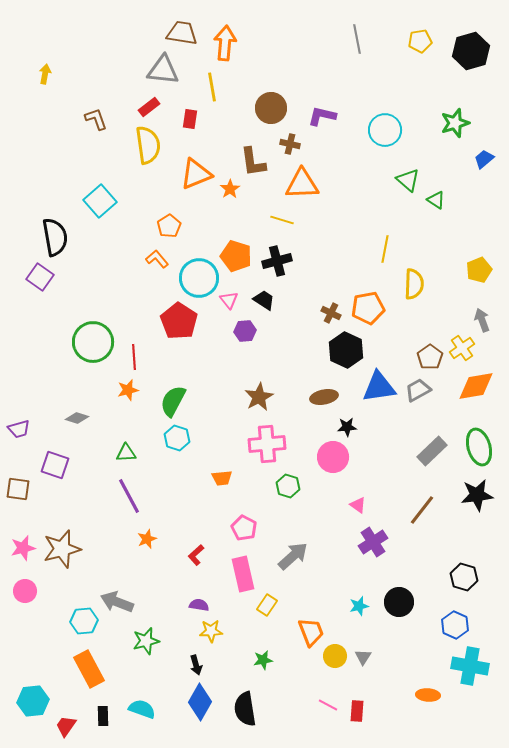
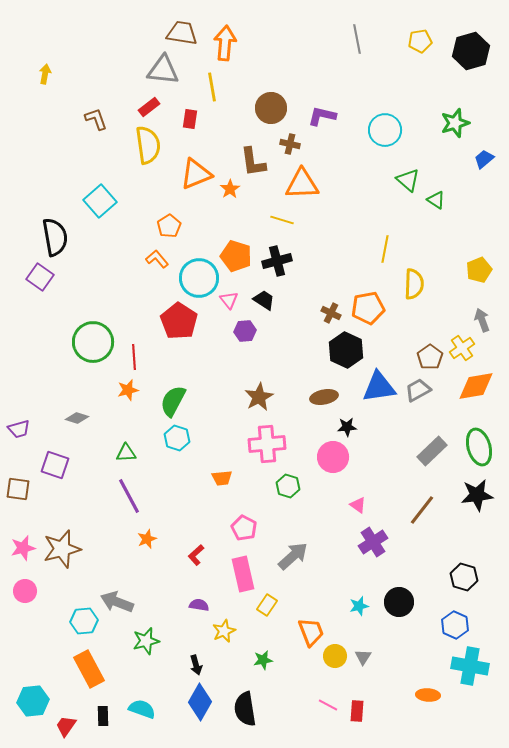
yellow star at (211, 631): moved 13 px right; rotated 20 degrees counterclockwise
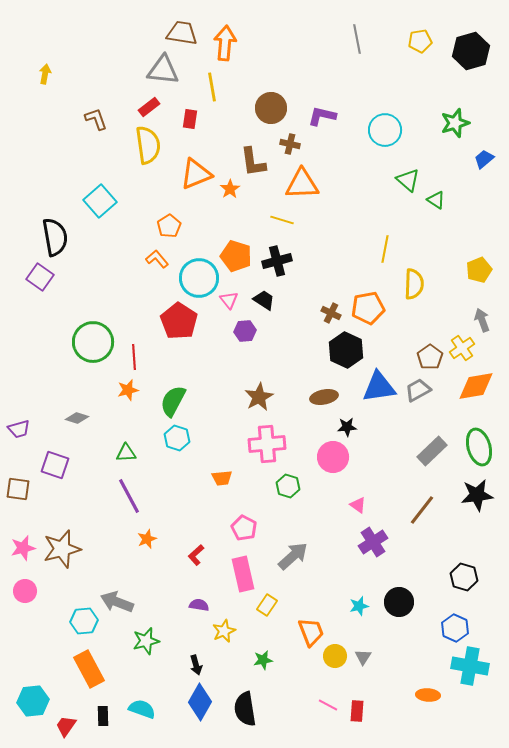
blue hexagon at (455, 625): moved 3 px down
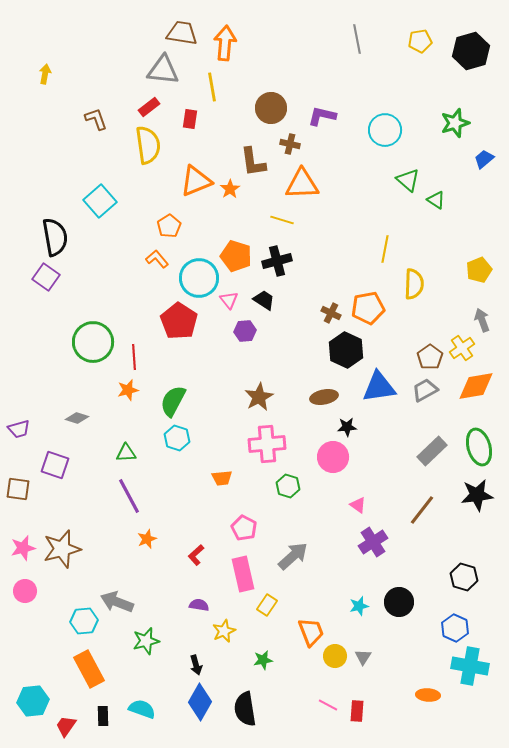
orange triangle at (196, 174): moved 7 px down
purple square at (40, 277): moved 6 px right
gray trapezoid at (418, 390): moved 7 px right
